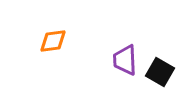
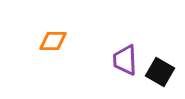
orange diamond: rotated 8 degrees clockwise
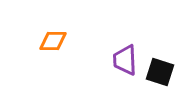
black square: rotated 12 degrees counterclockwise
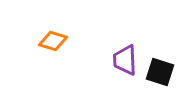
orange diamond: rotated 16 degrees clockwise
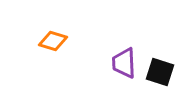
purple trapezoid: moved 1 px left, 3 px down
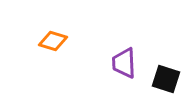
black square: moved 6 px right, 7 px down
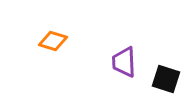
purple trapezoid: moved 1 px up
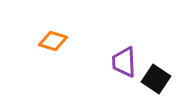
black square: moved 10 px left; rotated 16 degrees clockwise
